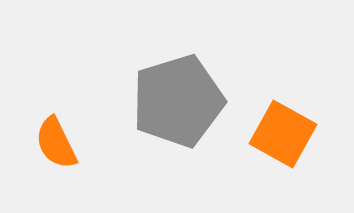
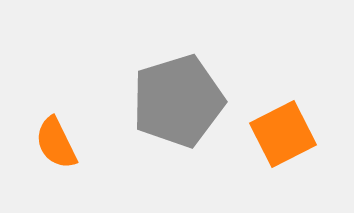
orange square: rotated 34 degrees clockwise
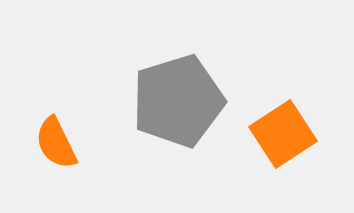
orange square: rotated 6 degrees counterclockwise
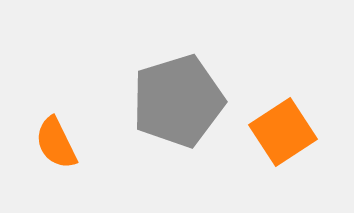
orange square: moved 2 px up
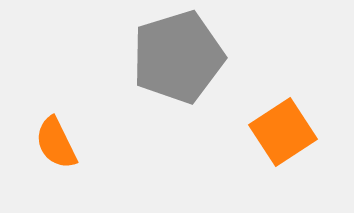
gray pentagon: moved 44 px up
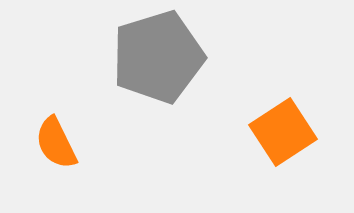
gray pentagon: moved 20 px left
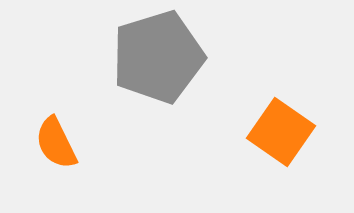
orange square: moved 2 px left; rotated 22 degrees counterclockwise
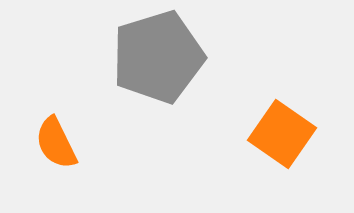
orange square: moved 1 px right, 2 px down
